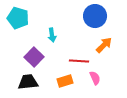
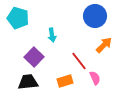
red line: rotated 48 degrees clockwise
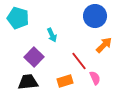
cyan arrow: rotated 16 degrees counterclockwise
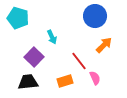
cyan arrow: moved 2 px down
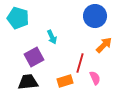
purple square: rotated 18 degrees clockwise
red line: moved 1 px right, 2 px down; rotated 54 degrees clockwise
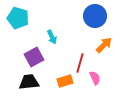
black trapezoid: moved 1 px right
